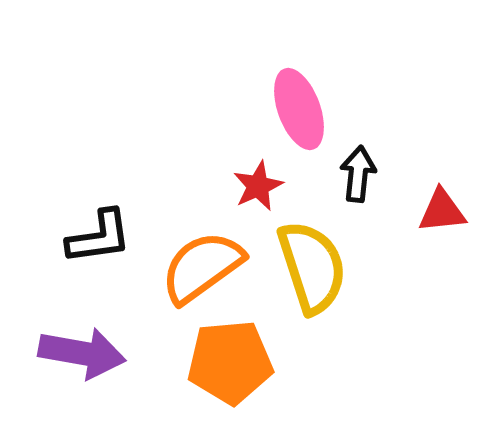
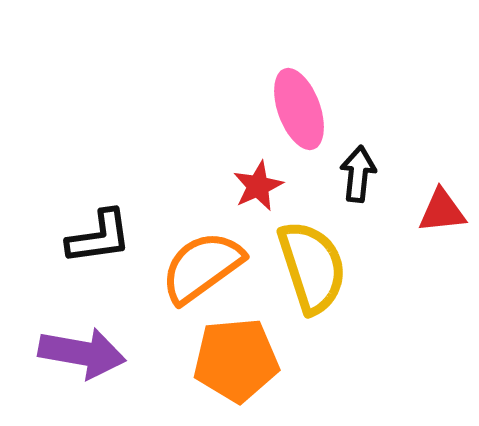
orange pentagon: moved 6 px right, 2 px up
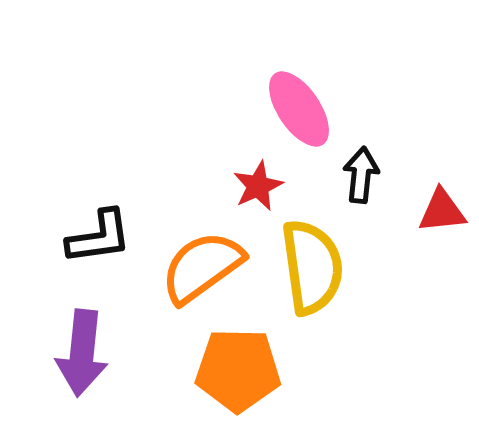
pink ellipse: rotated 14 degrees counterclockwise
black arrow: moved 3 px right, 1 px down
yellow semicircle: rotated 10 degrees clockwise
purple arrow: rotated 86 degrees clockwise
orange pentagon: moved 2 px right, 10 px down; rotated 6 degrees clockwise
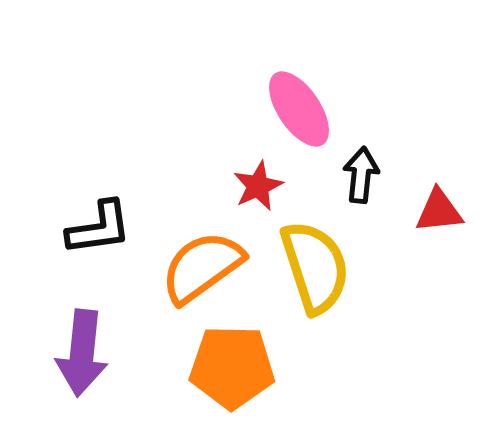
red triangle: moved 3 px left
black L-shape: moved 9 px up
yellow semicircle: moved 3 px right; rotated 10 degrees counterclockwise
orange pentagon: moved 6 px left, 3 px up
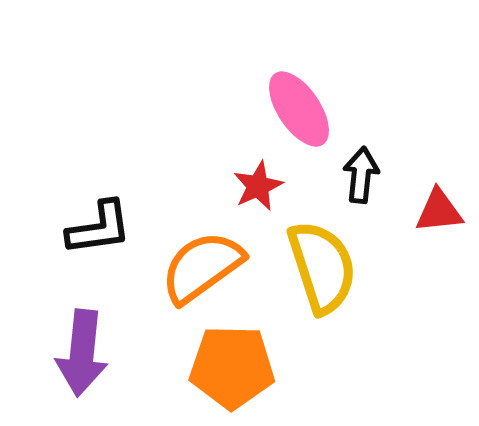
yellow semicircle: moved 7 px right
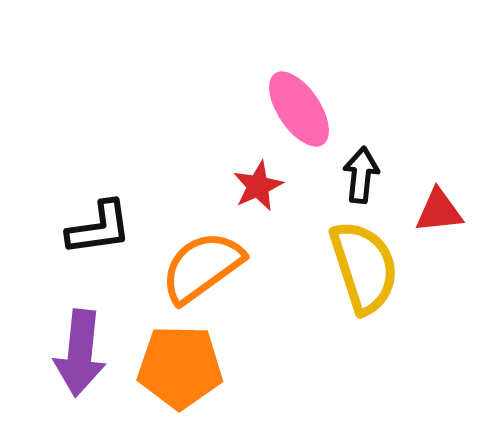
yellow semicircle: moved 42 px right
purple arrow: moved 2 px left
orange pentagon: moved 52 px left
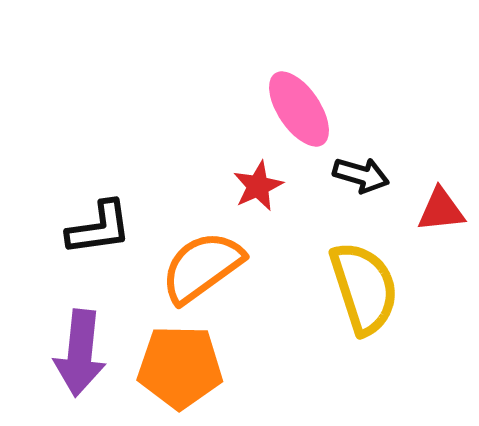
black arrow: rotated 100 degrees clockwise
red triangle: moved 2 px right, 1 px up
yellow semicircle: moved 21 px down
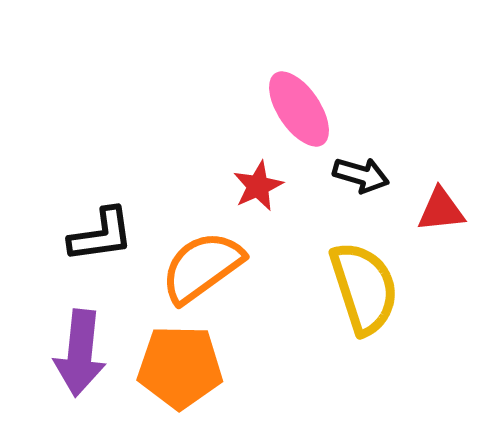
black L-shape: moved 2 px right, 7 px down
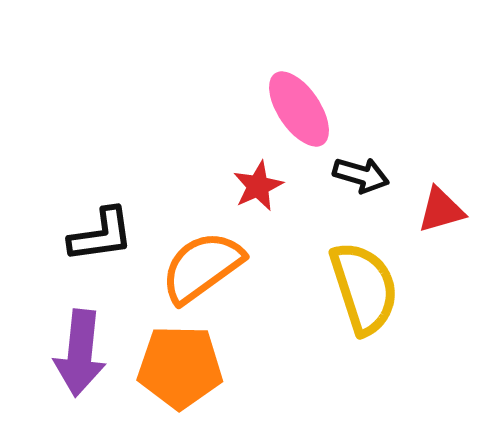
red triangle: rotated 10 degrees counterclockwise
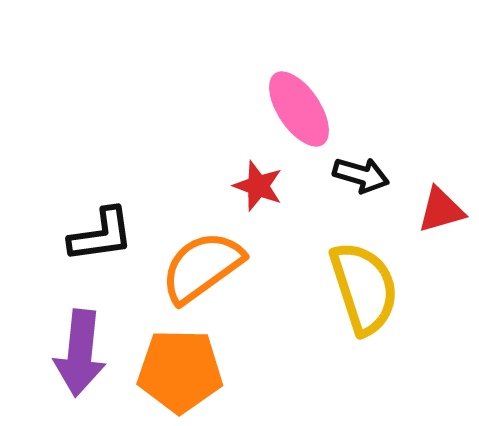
red star: rotated 27 degrees counterclockwise
orange pentagon: moved 4 px down
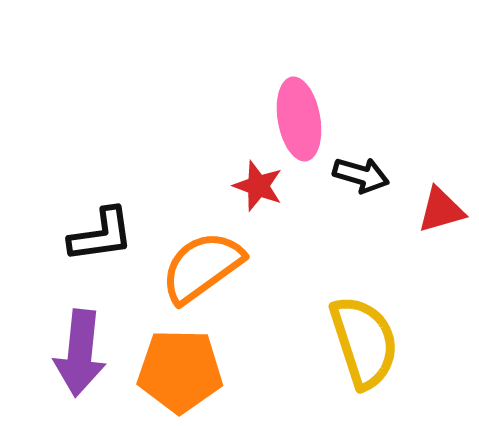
pink ellipse: moved 10 px down; rotated 24 degrees clockwise
yellow semicircle: moved 54 px down
